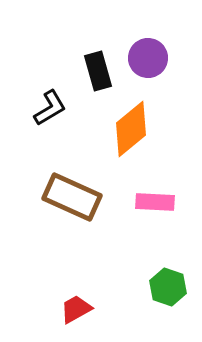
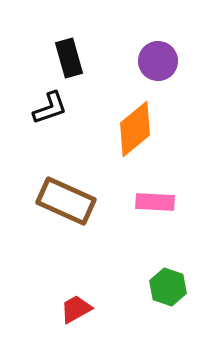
purple circle: moved 10 px right, 3 px down
black rectangle: moved 29 px left, 13 px up
black L-shape: rotated 12 degrees clockwise
orange diamond: moved 4 px right
brown rectangle: moved 6 px left, 4 px down
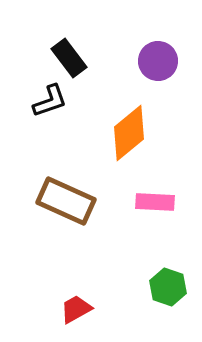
black rectangle: rotated 21 degrees counterclockwise
black L-shape: moved 7 px up
orange diamond: moved 6 px left, 4 px down
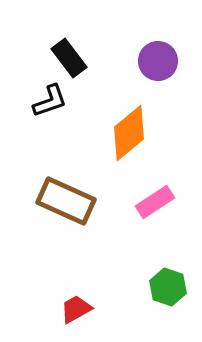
pink rectangle: rotated 36 degrees counterclockwise
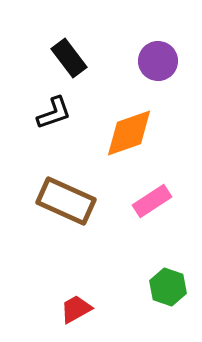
black L-shape: moved 4 px right, 12 px down
orange diamond: rotated 20 degrees clockwise
pink rectangle: moved 3 px left, 1 px up
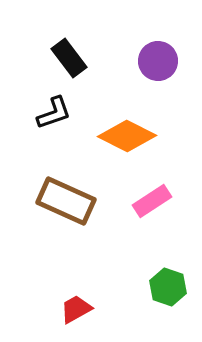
orange diamond: moved 2 px left, 3 px down; rotated 46 degrees clockwise
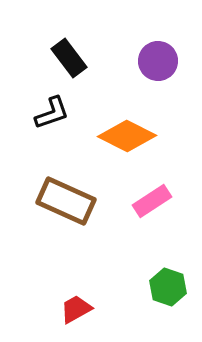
black L-shape: moved 2 px left
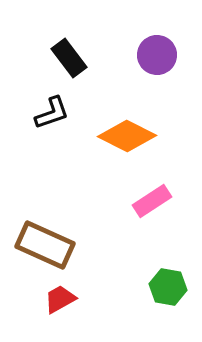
purple circle: moved 1 px left, 6 px up
brown rectangle: moved 21 px left, 44 px down
green hexagon: rotated 9 degrees counterclockwise
red trapezoid: moved 16 px left, 10 px up
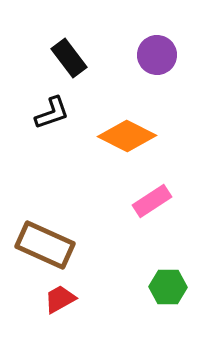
green hexagon: rotated 9 degrees counterclockwise
